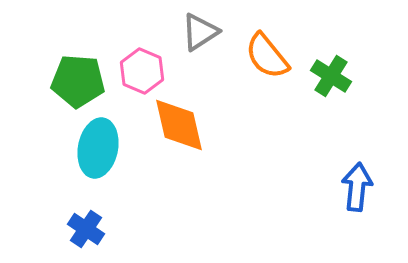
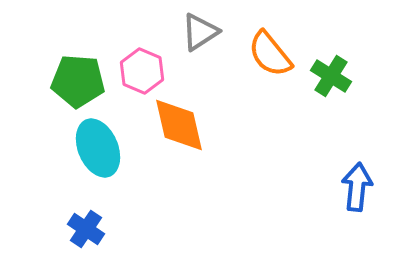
orange semicircle: moved 3 px right, 2 px up
cyan ellipse: rotated 34 degrees counterclockwise
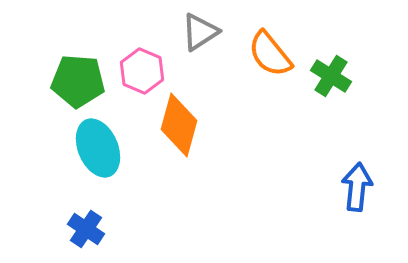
orange diamond: rotated 28 degrees clockwise
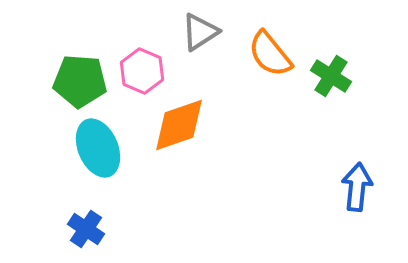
green pentagon: moved 2 px right
orange diamond: rotated 56 degrees clockwise
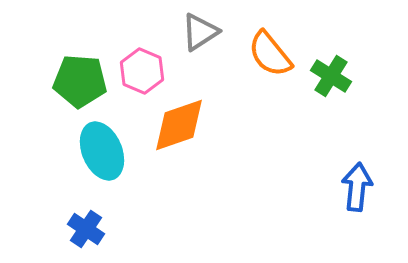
cyan ellipse: moved 4 px right, 3 px down
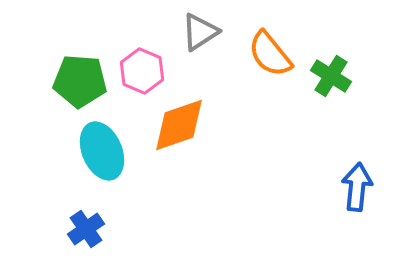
blue cross: rotated 21 degrees clockwise
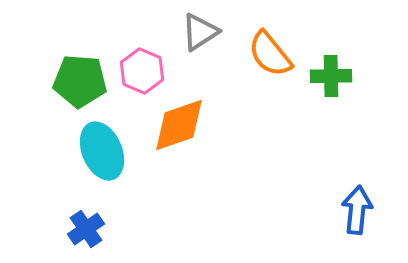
green cross: rotated 33 degrees counterclockwise
blue arrow: moved 23 px down
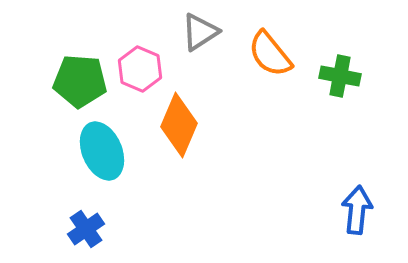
pink hexagon: moved 2 px left, 2 px up
green cross: moved 9 px right; rotated 12 degrees clockwise
orange diamond: rotated 48 degrees counterclockwise
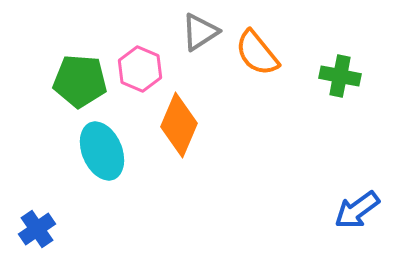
orange semicircle: moved 13 px left, 1 px up
blue arrow: rotated 132 degrees counterclockwise
blue cross: moved 49 px left
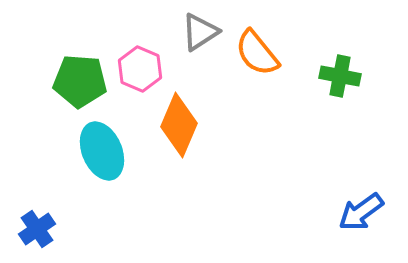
blue arrow: moved 4 px right, 2 px down
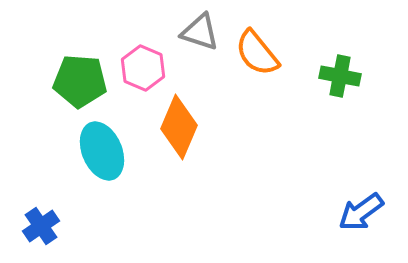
gray triangle: rotated 51 degrees clockwise
pink hexagon: moved 3 px right, 1 px up
orange diamond: moved 2 px down
blue cross: moved 4 px right, 3 px up
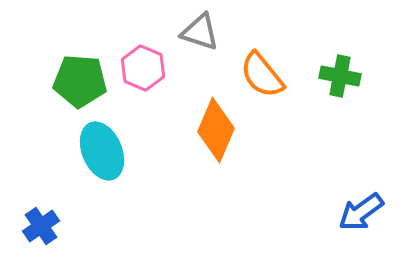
orange semicircle: moved 5 px right, 22 px down
orange diamond: moved 37 px right, 3 px down
